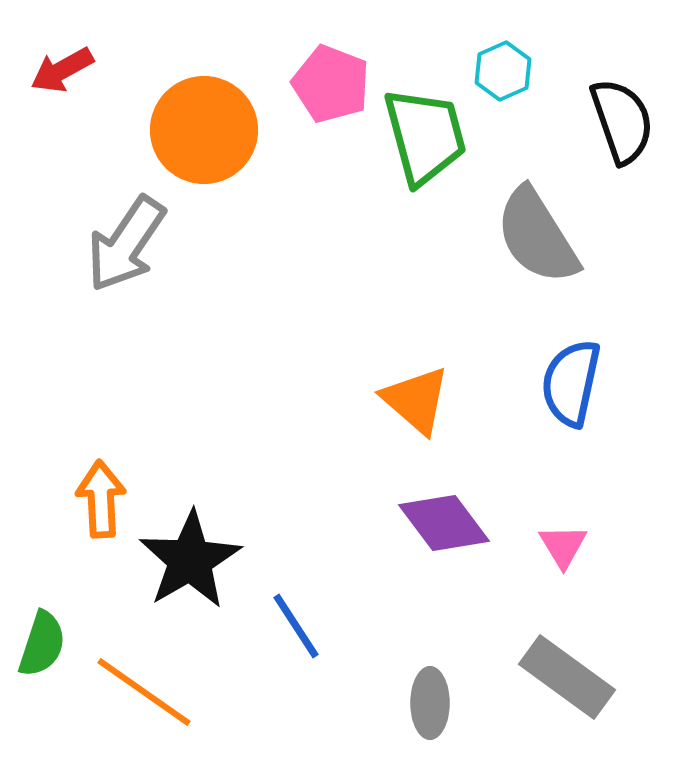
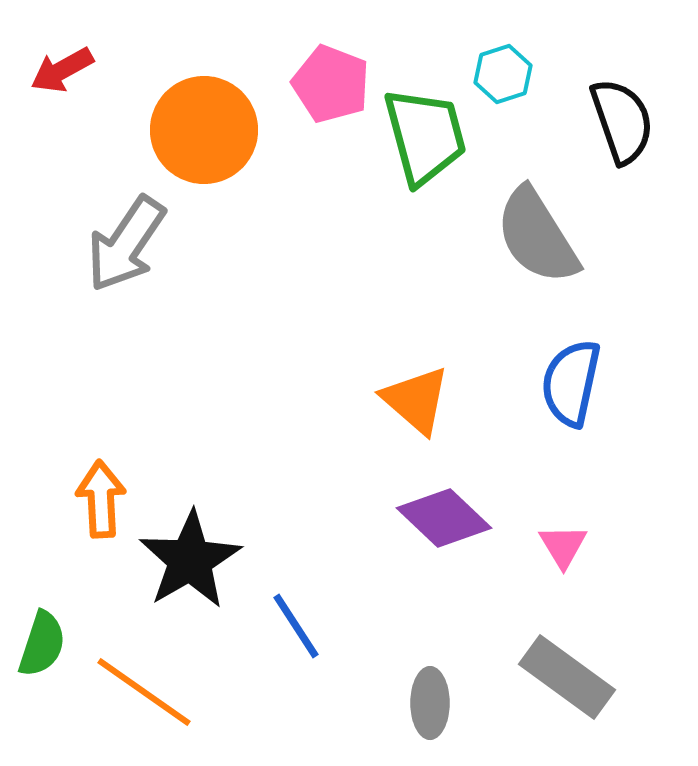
cyan hexagon: moved 3 px down; rotated 6 degrees clockwise
purple diamond: moved 5 px up; rotated 10 degrees counterclockwise
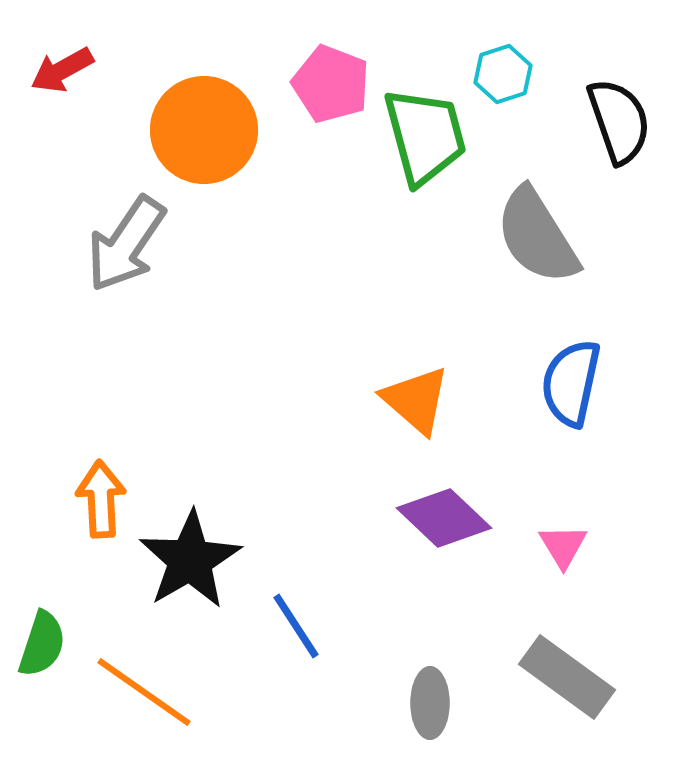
black semicircle: moved 3 px left
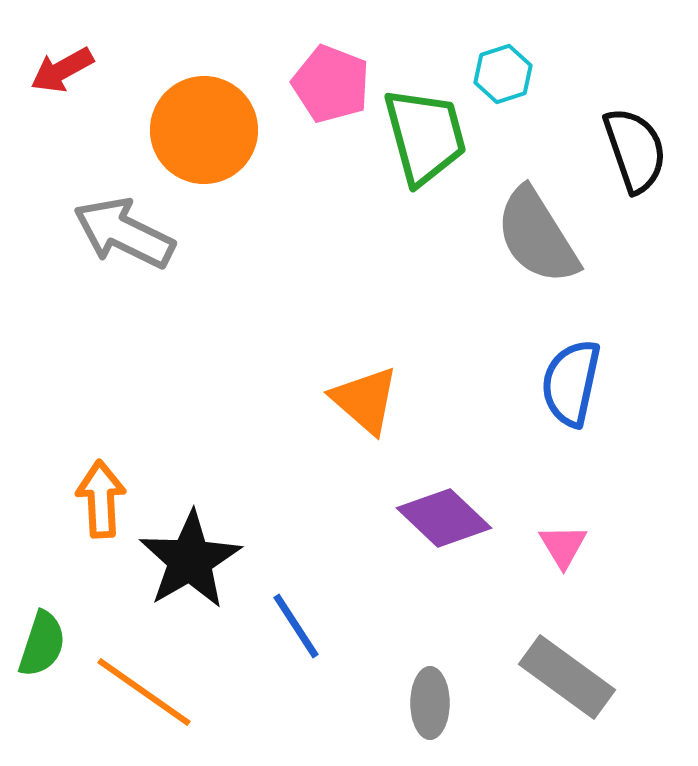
black semicircle: moved 16 px right, 29 px down
gray arrow: moved 2 px left, 11 px up; rotated 82 degrees clockwise
orange triangle: moved 51 px left
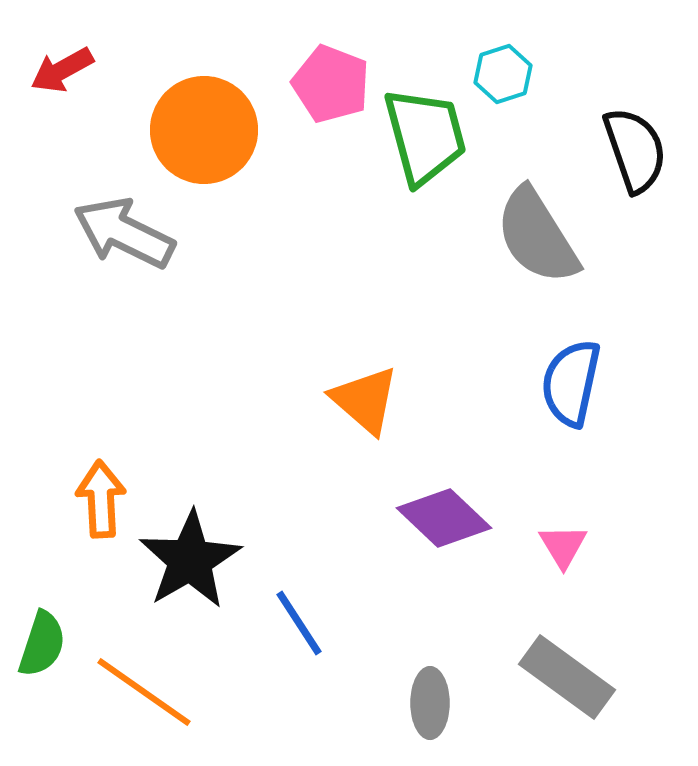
blue line: moved 3 px right, 3 px up
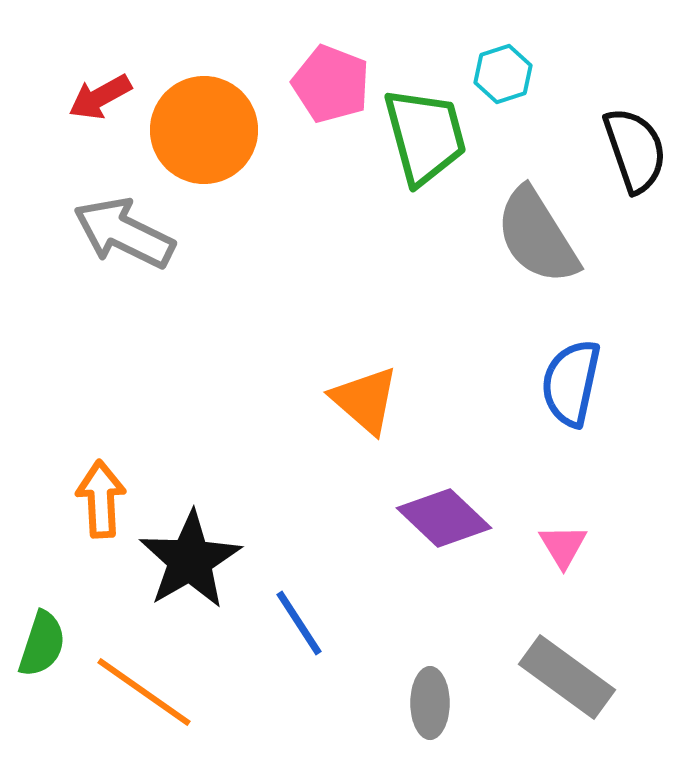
red arrow: moved 38 px right, 27 px down
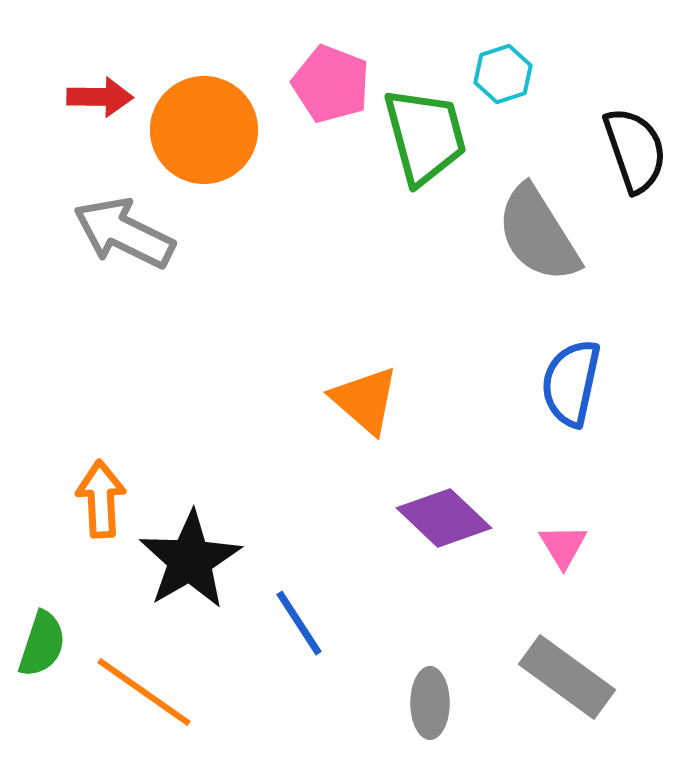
red arrow: rotated 150 degrees counterclockwise
gray semicircle: moved 1 px right, 2 px up
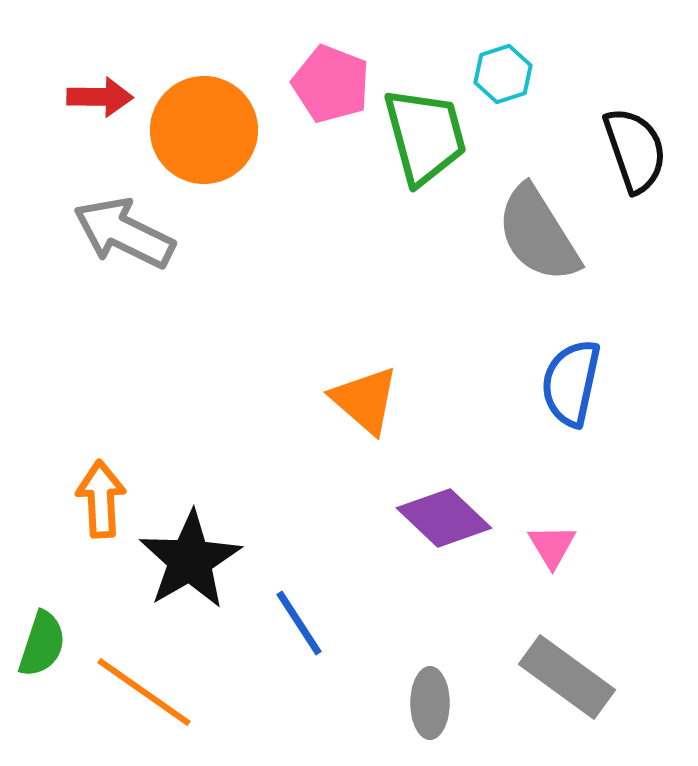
pink triangle: moved 11 px left
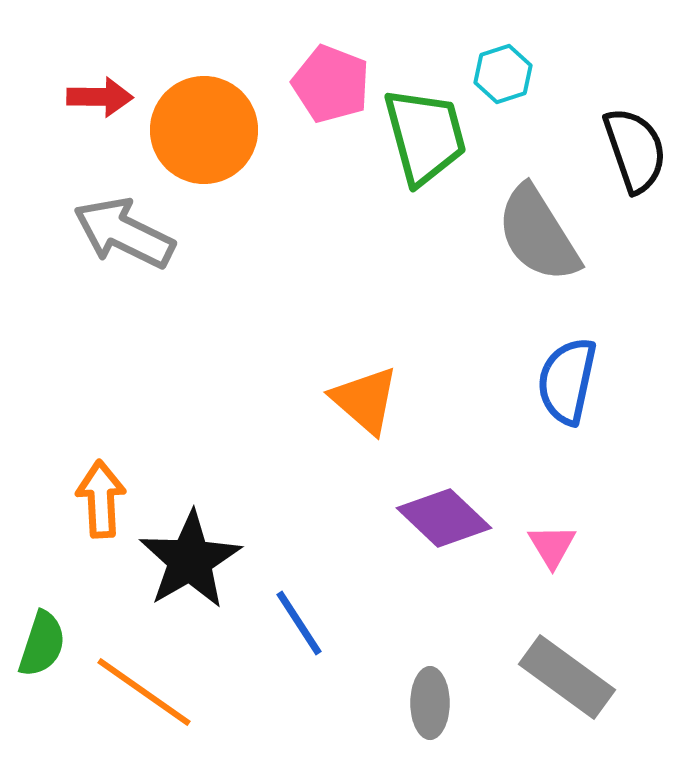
blue semicircle: moved 4 px left, 2 px up
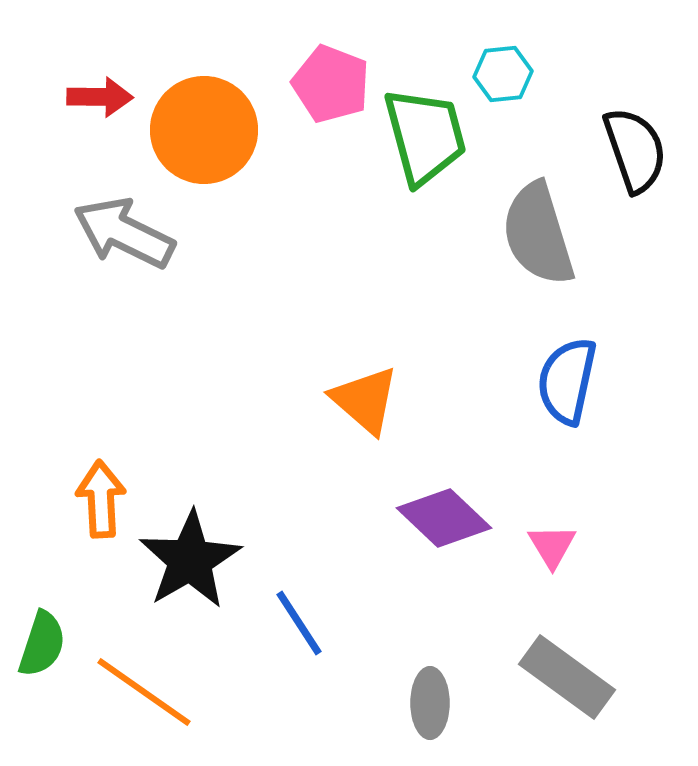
cyan hexagon: rotated 12 degrees clockwise
gray semicircle: rotated 15 degrees clockwise
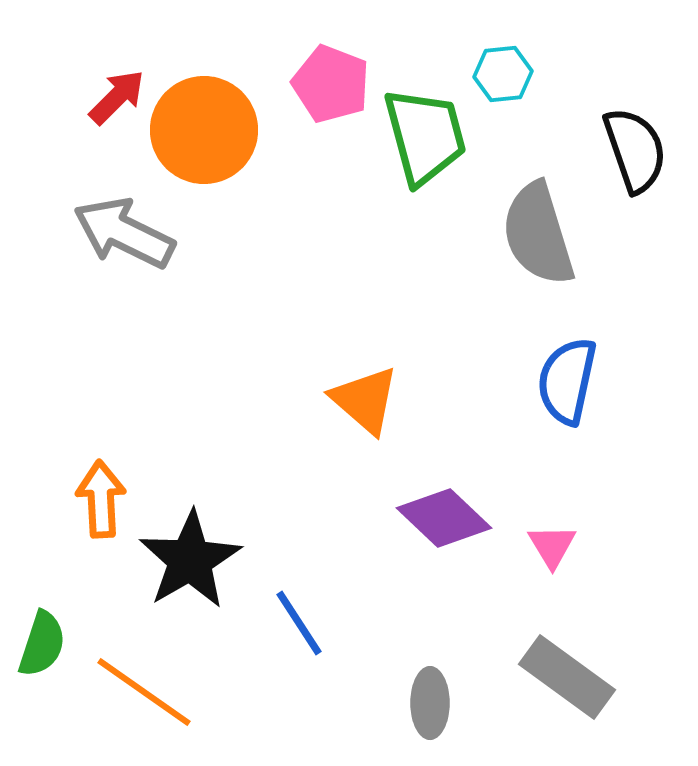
red arrow: moved 17 px right; rotated 46 degrees counterclockwise
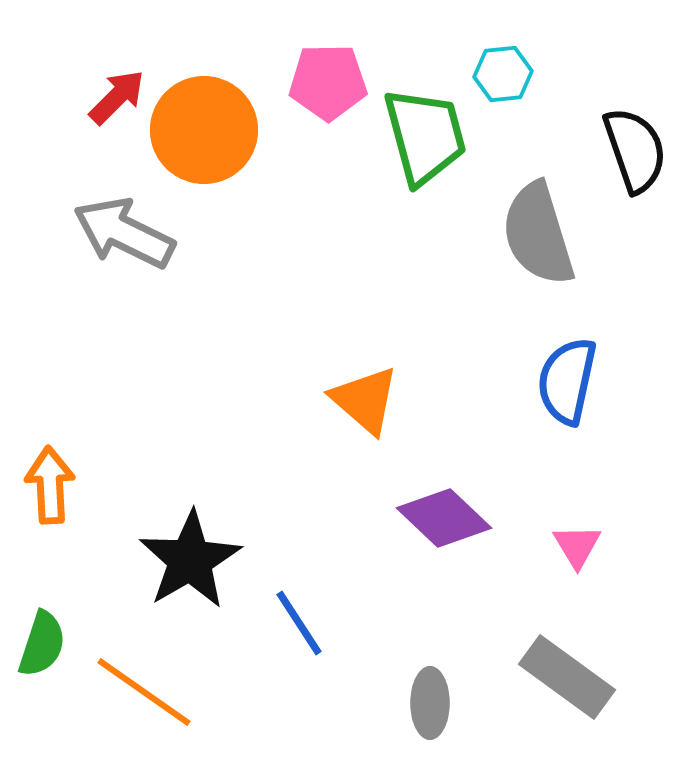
pink pentagon: moved 3 px left, 2 px up; rotated 22 degrees counterclockwise
orange arrow: moved 51 px left, 14 px up
pink triangle: moved 25 px right
